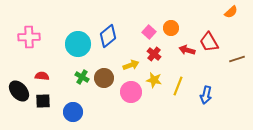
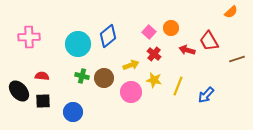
red trapezoid: moved 1 px up
green cross: moved 1 px up; rotated 16 degrees counterclockwise
blue arrow: rotated 30 degrees clockwise
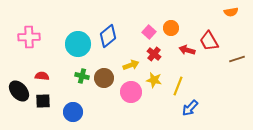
orange semicircle: rotated 32 degrees clockwise
blue arrow: moved 16 px left, 13 px down
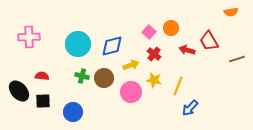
blue diamond: moved 4 px right, 10 px down; rotated 25 degrees clockwise
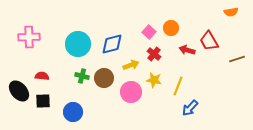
blue diamond: moved 2 px up
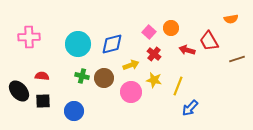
orange semicircle: moved 7 px down
blue circle: moved 1 px right, 1 px up
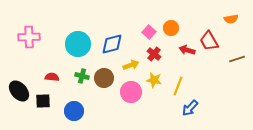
red semicircle: moved 10 px right, 1 px down
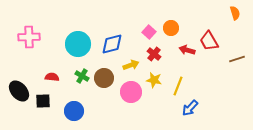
orange semicircle: moved 4 px right, 6 px up; rotated 96 degrees counterclockwise
green cross: rotated 16 degrees clockwise
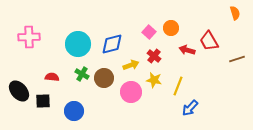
red cross: moved 2 px down
green cross: moved 2 px up
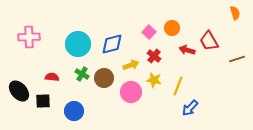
orange circle: moved 1 px right
